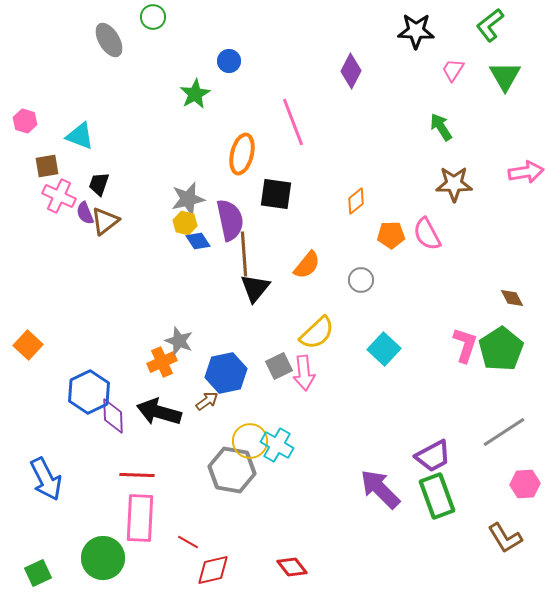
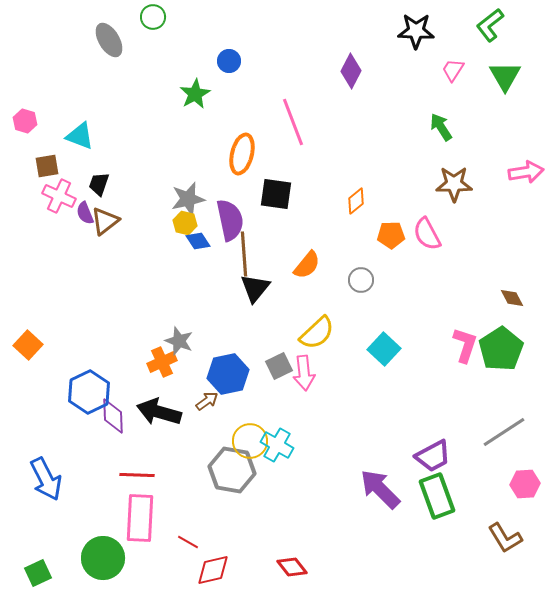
blue hexagon at (226, 373): moved 2 px right, 1 px down
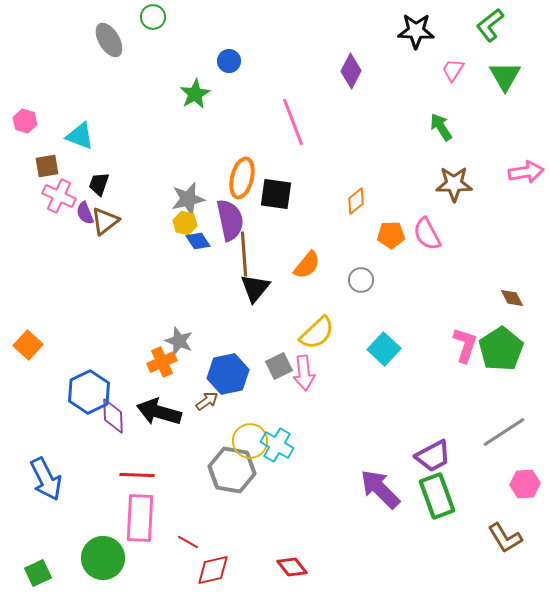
orange ellipse at (242, 154): moved 24 px down
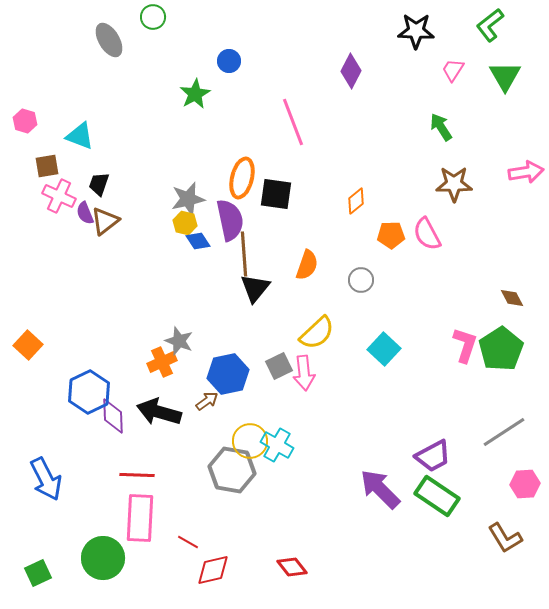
orange semicircle at (307, 265): rotated 20 degrees counterclockwise
green rectangle at (437, 496): rotated 36 degrees counterclockwise
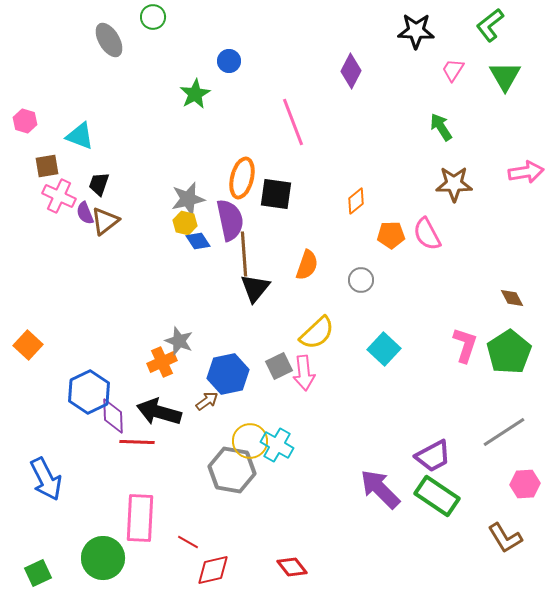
green pentagon at (501, 349): moved 8 px right, 3 px down
red line at (137, 475): moved 33 px up
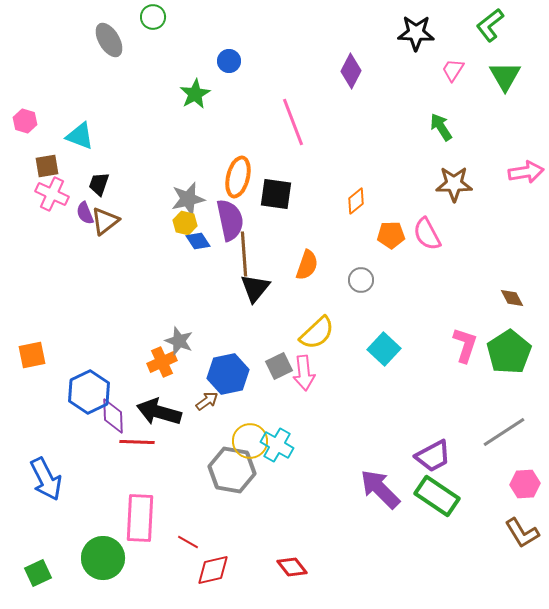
black star at (416, 31): moved 2 px down
orange ellipse at (242, 178): moved 4 px left, 1 px up
pink cross at (59, 196): moved 7 px left, 2 px up
orange square at (28, 345): moved 4 px right, 10 px down; rotated 36 degrees clockwise
brown L-shape at (505, 538): moved 17 px right, 5 px up
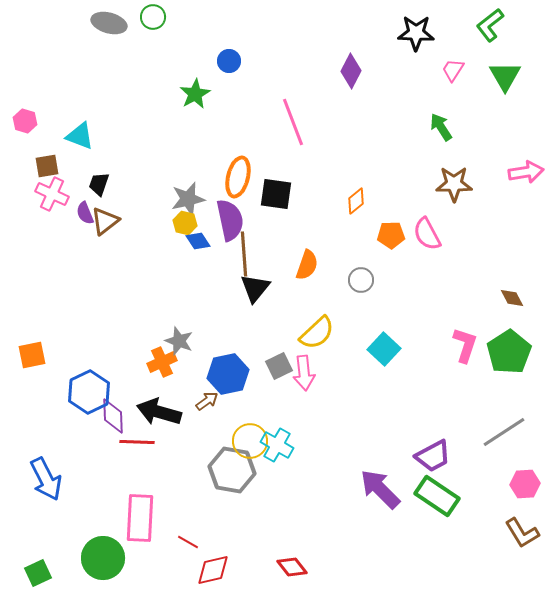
gray ellipse at (109, 40): moved 17 px up; rotated 44 degrees counterclockwise
